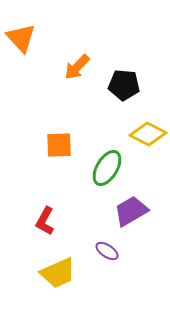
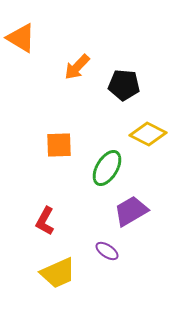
orange triangle: rotated 16 degrees counterclockwise
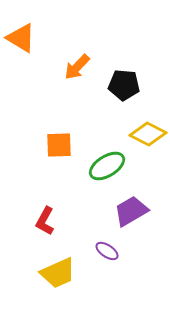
green ellipse: moved 2 px up; rotated 27 degrees clockwise
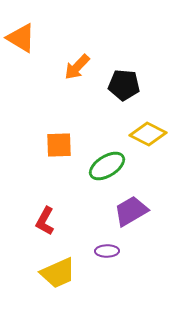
purple ellipse: rotated 35 degrees counterclockwise
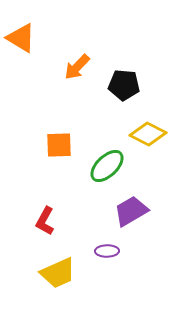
green ellipse: rotated 12 degrees counterclockwise
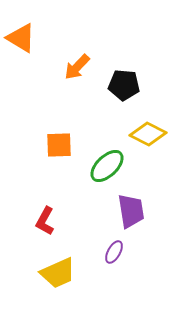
purple trapezoid: rotated 111 degrees clockwise
purple ellipse: moved 7 px right, 1 px down; rotated 60 degrees counterclockwise
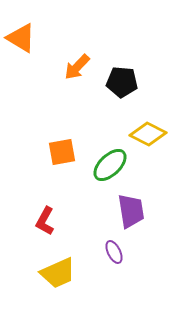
black pentagon: moved 2 px left, 3 px up
orange square: moved 3 px right, 7 px down; rotated 8 degrees counterclockwise
green ellipse: moved 3 px right, 1 px up
purple ellipse: rotated 55 degrees counterclockwise
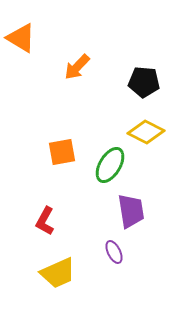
black pentagon: moved 22 px right
yellow diamond: moved 2 px left, 2 px up
green ellipse: rotated 15 degrees counterclockwise
